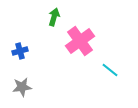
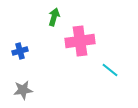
pink cross: rotated 28 degrees clockwise
gray star: moved 1 px right, 3 px down
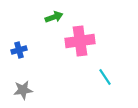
green arrow: rotated 54 degrees clockwise
blue cross: moved 1 px left, 1 px up
cyan line: moved 5 px left, 7 px down; rotated 18 degrees clockwise
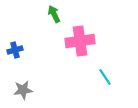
green arrow: moved 3 px up; rotated 96 degrees counterclockwise
blue cross: moved 4 px left
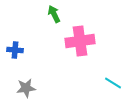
blue cross: rotated 21 degrees clockwise
cyan line: moved 8 px right, 6 px down; rotated 24 degrees counterclockwise
gray star: moved 3 px right, 2 px up
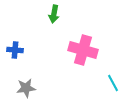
green arrow: rotated 144 degrees counterclockwise
pink cross: moved 3 px right, 9 px down; rotated 24 degrees clockwise
cyan line: rotated 30 degrees clockwise
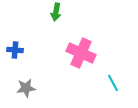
green arrow: moved 2 px right, 2 px up
pink cross: moved 2 px left, 3 px down; rotated 8 degrees clockwise
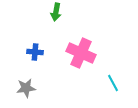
blue cross: moved 20 px right, 2 px down
